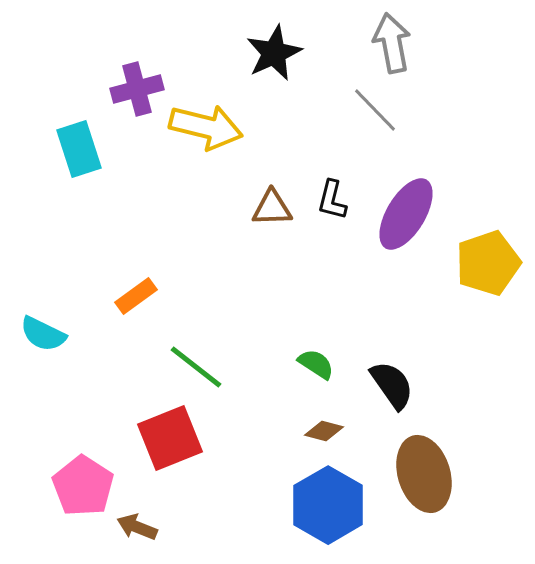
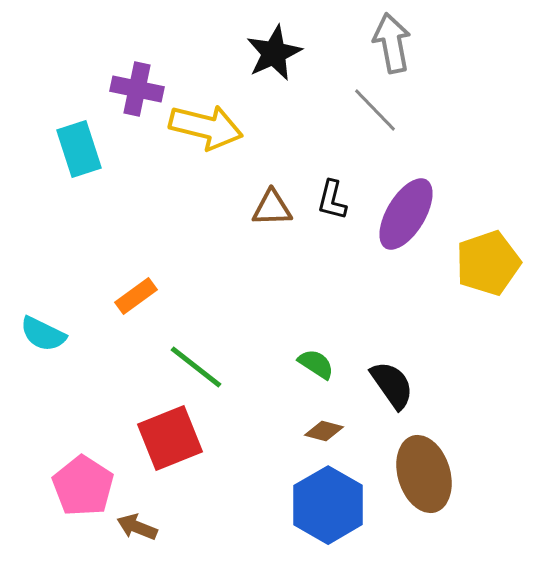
purple cross: rotated 27 degrees clockwise
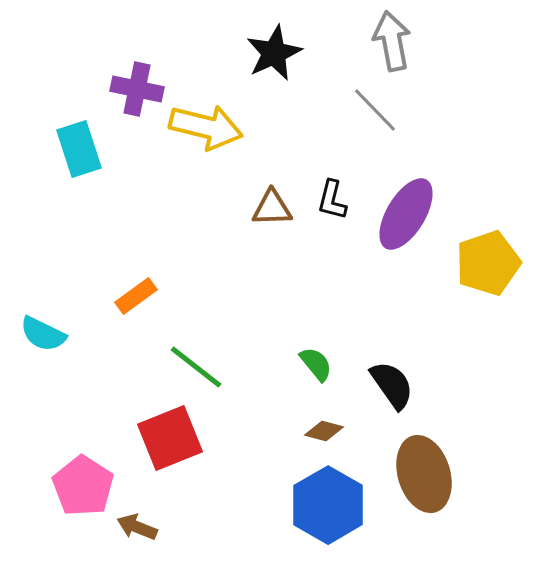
gray arrow: moved 2 px up
green semicircle: rotated 18 degrees clockwise
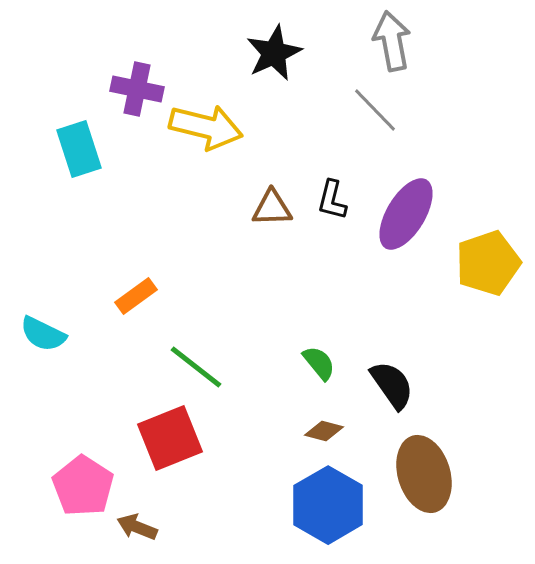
green semicircle: moved 3 px right, 1 px up
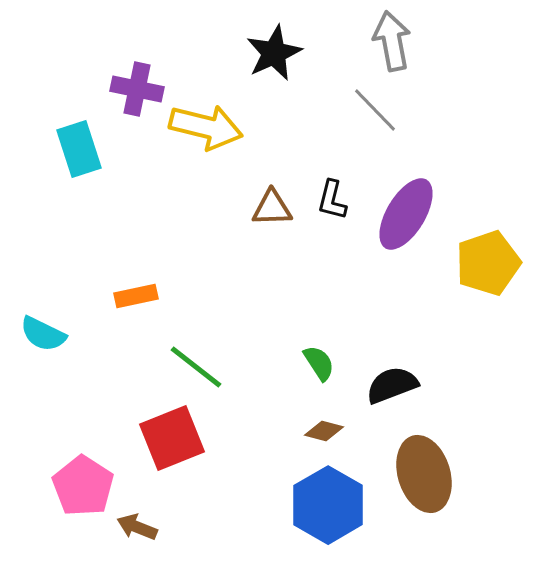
orange rectangle: rotated 24 degrees clockwise
green semicircle: rotated 6 degrees clockwise
black semicircle: rotated 76 degrees counterclockwise
red square: moved 2 px right
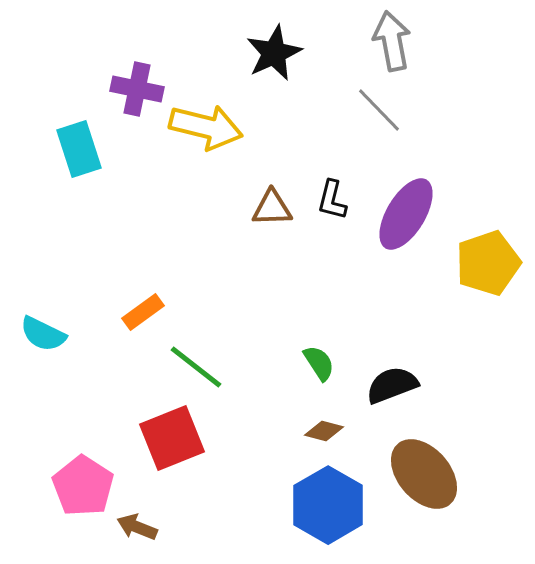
gray line: moved 4 px right
orange rectangle: moved 7 px right, 16 px down; rotated 24 degrees counterclockwise
brown ellipse: rotated 24 degrees counterclockwise
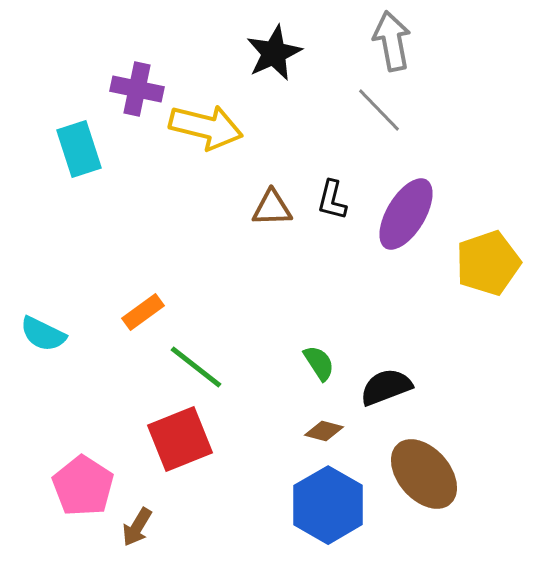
black semicircle: moved 6 px left, 2 px down
red square: moved 8 px right, 1 px down
brown arrow: rotated 81 degrees counterclockwise
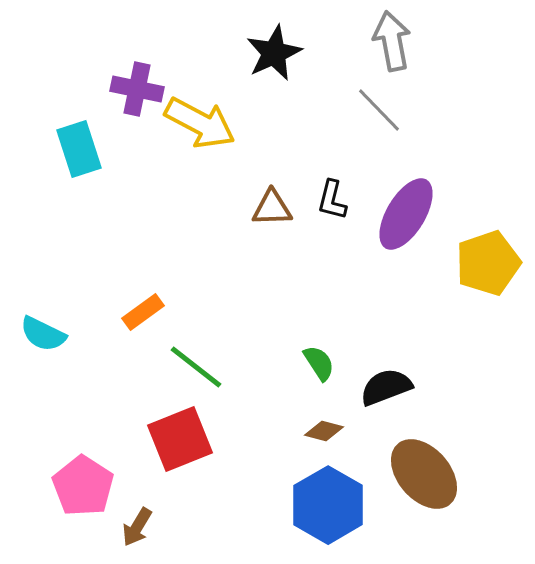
yellow arrow: moved 6 px left, 4 px up; rotated 14 degrees clockwise
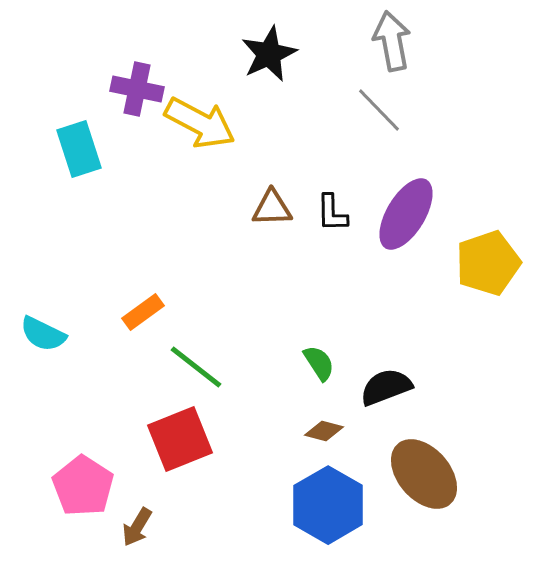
black star: moved 5 px left, 1 px down
black L-shape: moved 13 px down; rotated 15 degrees counterclockwise
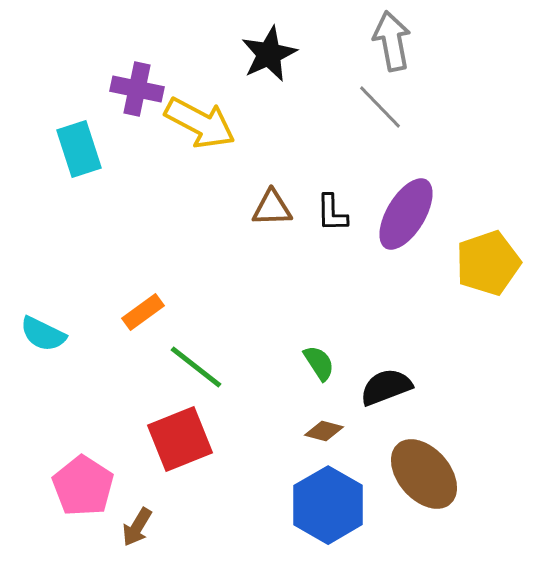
gray line: moved 1 px right, 3 px up
